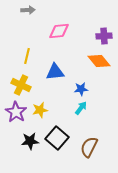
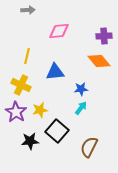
black square: moved 7 px up
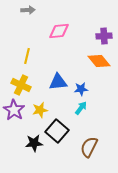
blue triangle: moved 3 px right, 10 px down
purple star: moved 2 px left, 2 px up
black star: moved 4 px right, 2 px down
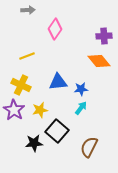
pink diamond: moved 4 px left, 2 px up; rotated 50 degrees counterclockwise
yellow line: rotated 56 degrees clockwise
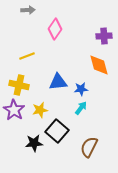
orange diamond: moved 4 px down; rotated 25 degrees clockwise
yellow cross: moved 2 px left; rotated 12 degrees counterclockwise
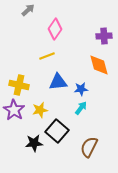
gray arrow: rotated 40 degrees counterclockwise
yellow line: moved 20 px right
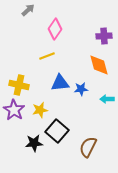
blue triangle: moved 2 px right, 1 px down
cyan arrow: moved 26 px right, 9 px up; rotated 128 degrees counterclockwise
brown semicircle: moved 1 px left
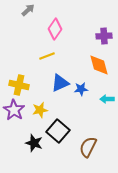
blue triangle: rotated 18 degrees counterclockwise
black square: moved 1 px right
black star: rotated 24 degrees clockwise
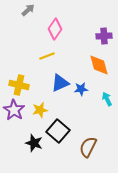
cyan arrow: rotated 64 degrees clockwise
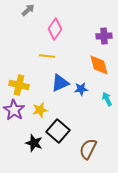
yellow line: rotated 28 degrees clockwise
brown semicircle: moved 2 px down
